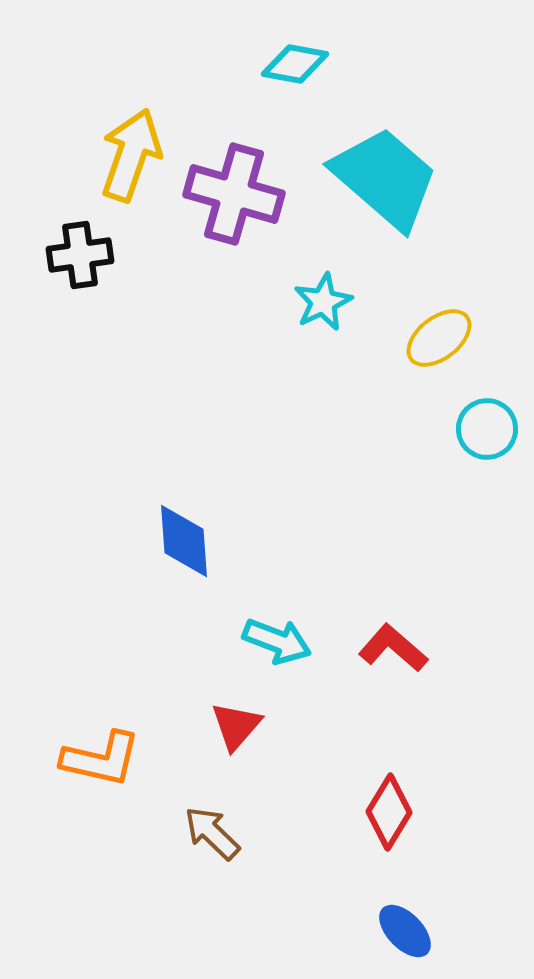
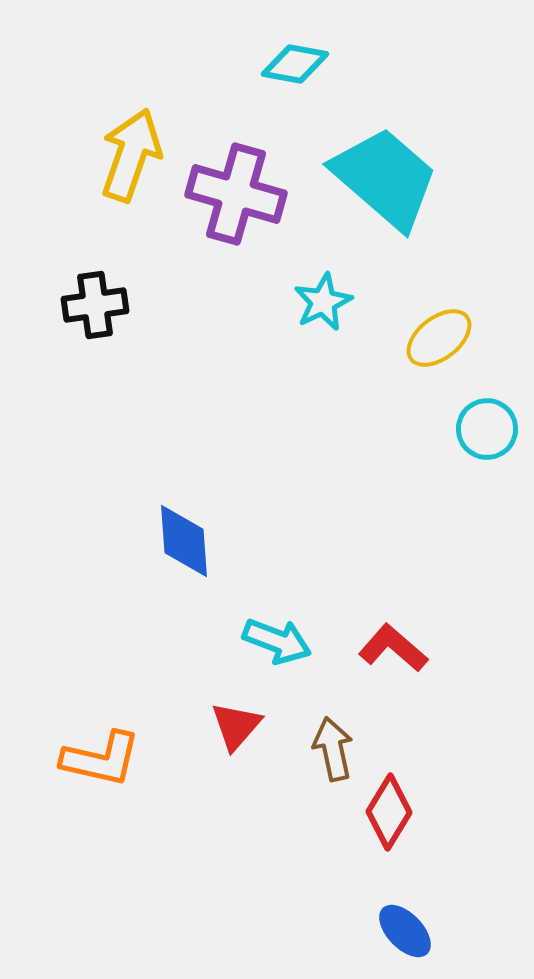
purple cross: moved 2 px right
black cross: moved 15 px right, 50 px down
brown arrow: moved 121 px right, 84 px up; rotated 34 degrees clockwise
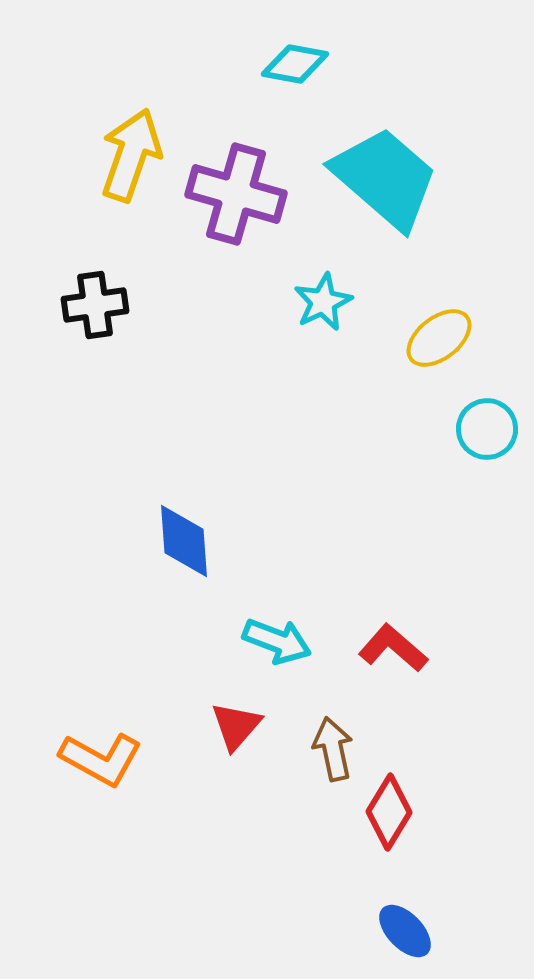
orange L-shape: rotated 16 degrees clockwise
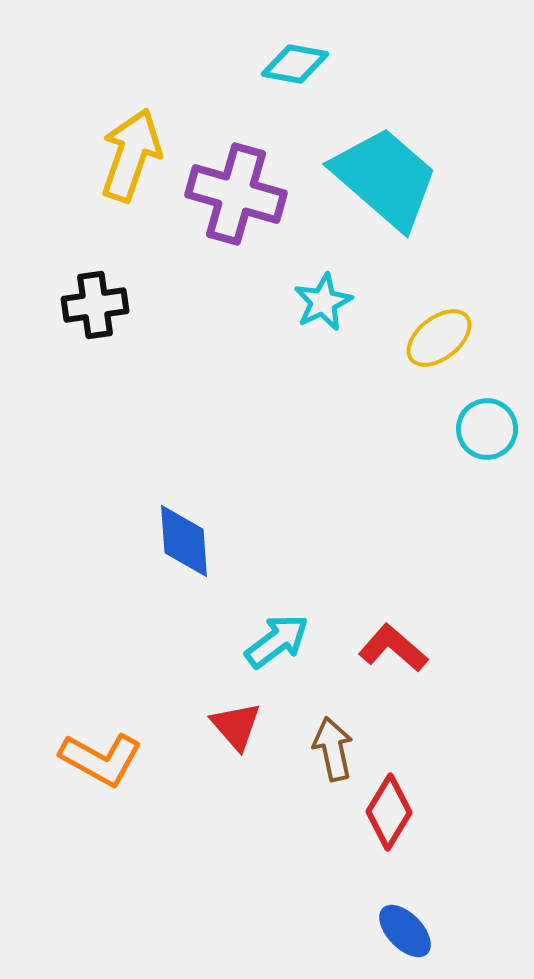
cyan arrow: rotated 58 degrees counterclockwise
red triangle: rotated 22 degrees counterclockwise
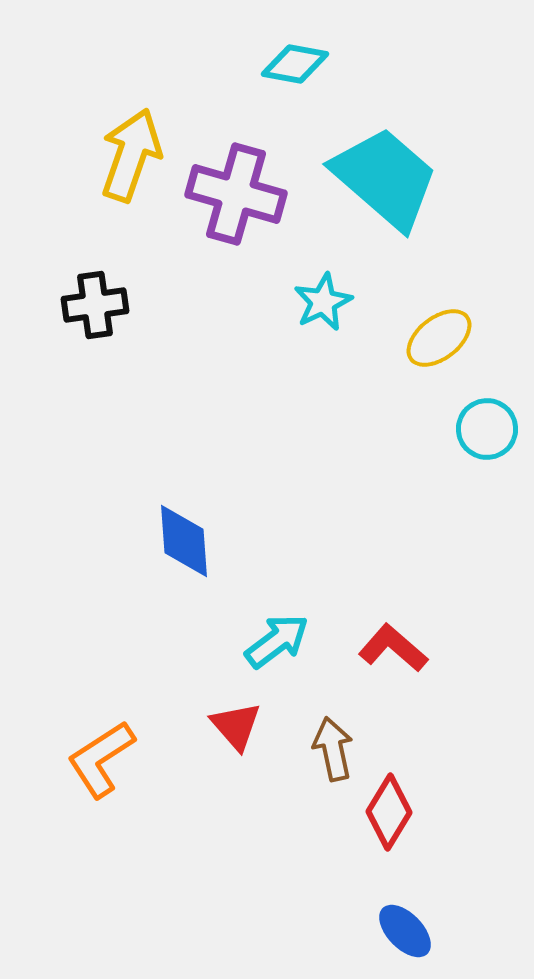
orange L-shape: rotated 118 degrees clockwise
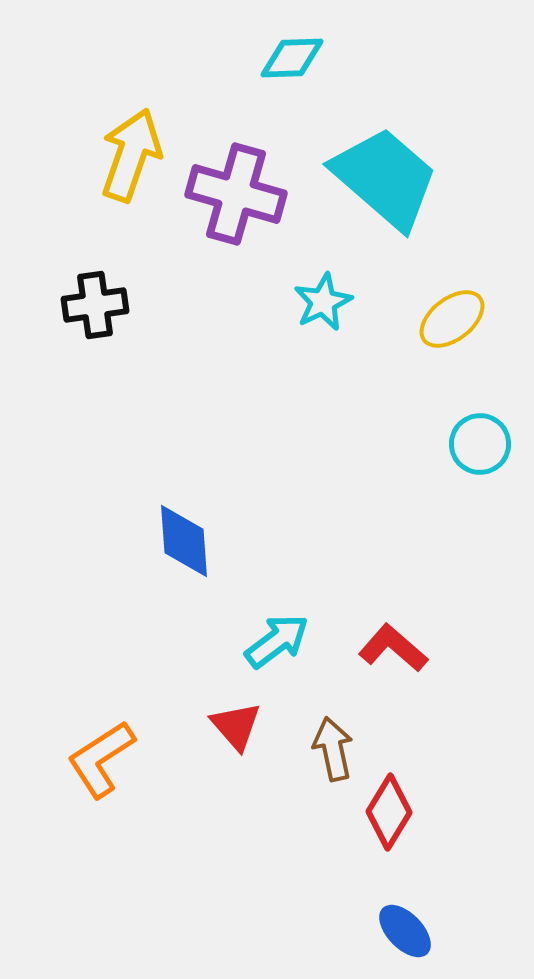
cyan diamond: moved 3 px left, 6 px up; rotated 12 degrees counterclockwise
yellow ellipse: moved 13 px right, 19 px up
cyan circle: moved 7 px left, 15 px down
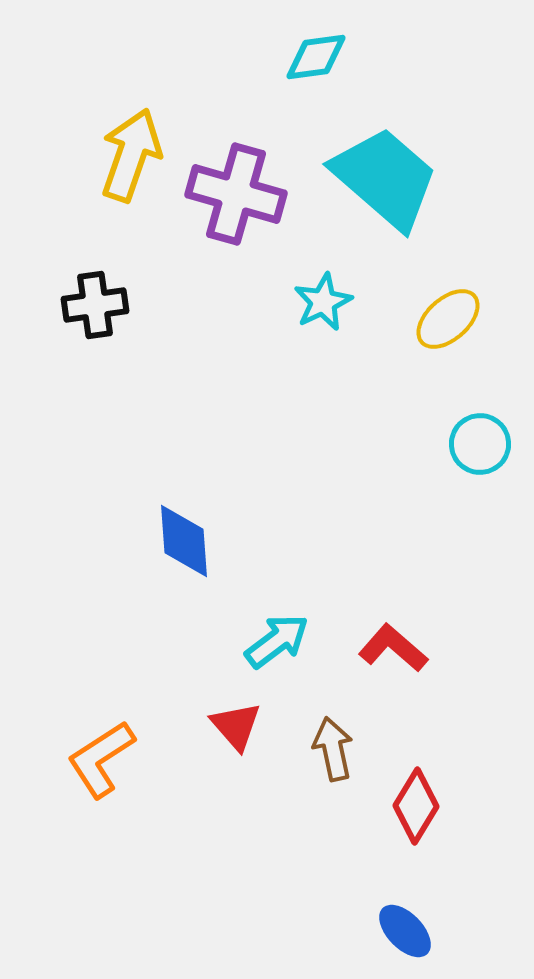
cyan diamond: moved 24 px right, 1 px up; rotated 6 degrees counterclockwise
yellow ellipse: moved 4 px left; rotated 4 degrees counterclockwise
red diamond: moved 27 px right, 6 px up
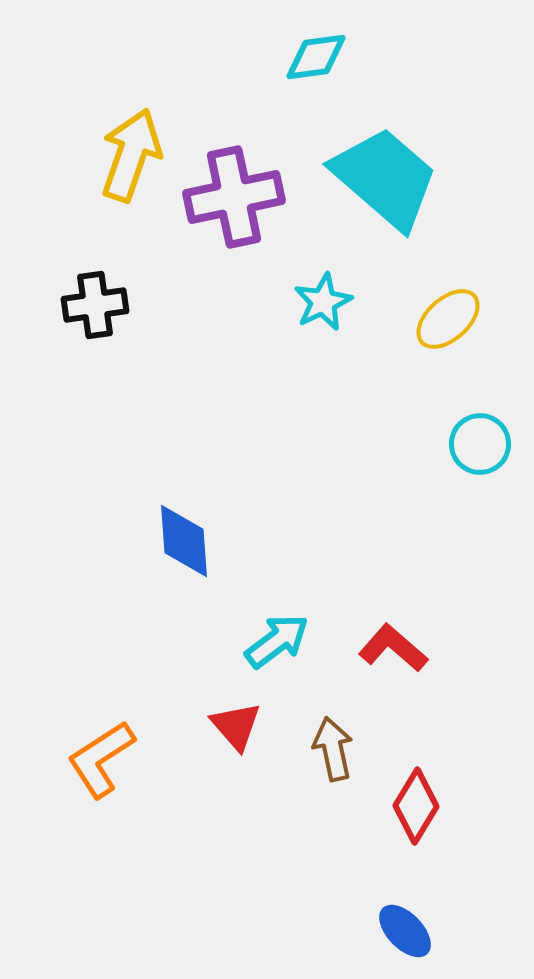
purple cross: moved 2 px left, 3 px down; rotated 28 degrees counterclockwise
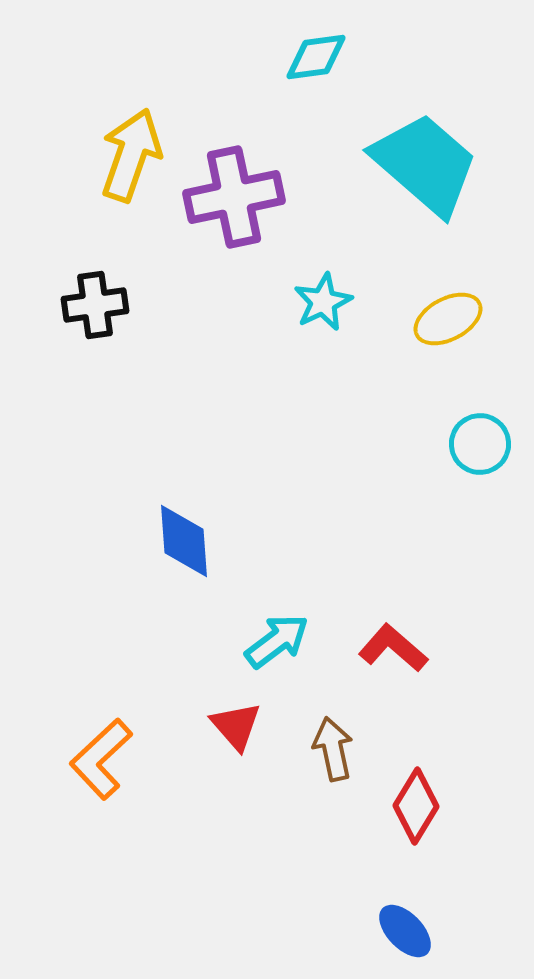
cyan trapezoid: moved 40 px right, 14 px up
yellow ellipse: rotated 14 degrees clockwise
orange L-shape: rotated 10 degrees counterclockwise
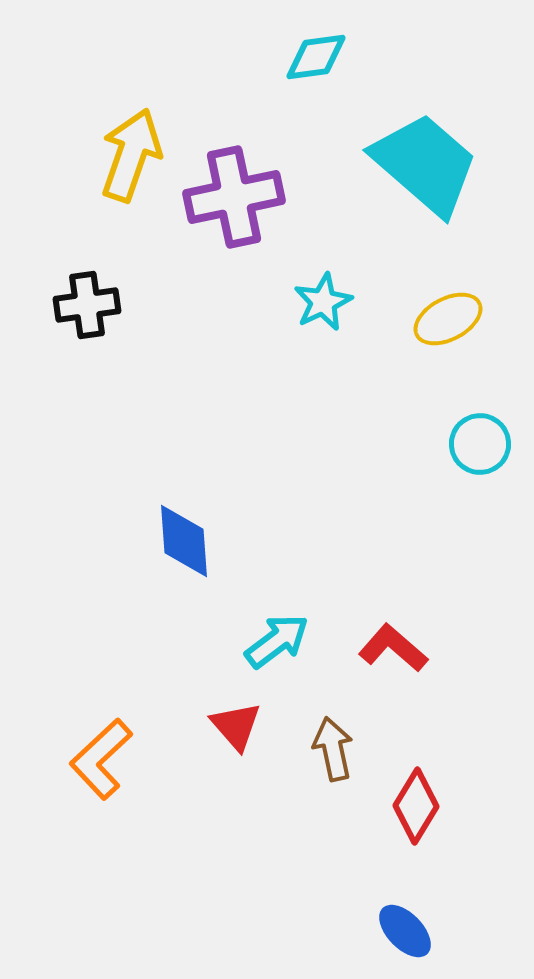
black cross: moved 8 px left
